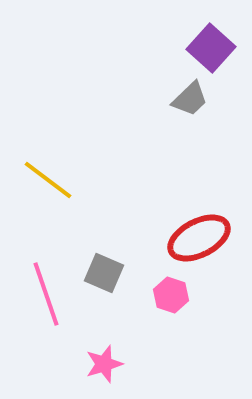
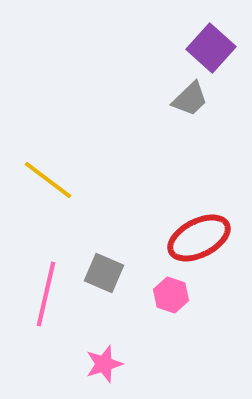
pink line: rotated 32 degrees clockwise
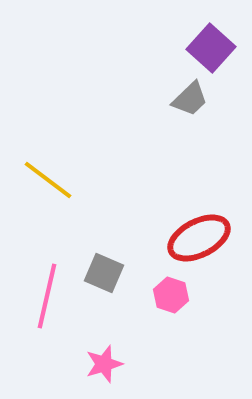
pink line: moved 1 px right, 2 px down
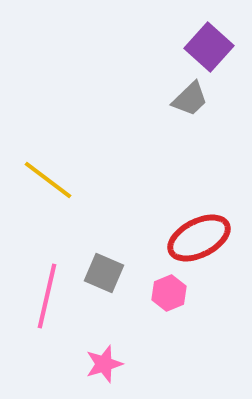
purple square: moved 2 px left, 1 px up
pink hexagon: moved 2 px left, 2 px up; rotated 20 degrees clockwise
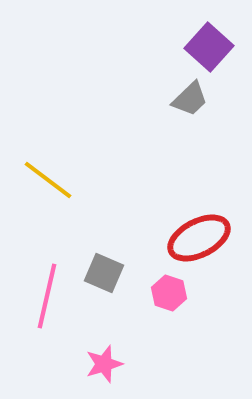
pink hexagon: rotated 20 degrees counterclockwise
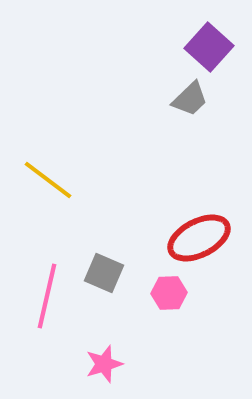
pink hexagon: rotated 20 degrees counterclockwise
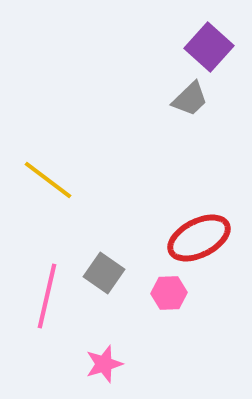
gray square: rotated 12 degrees clockwise
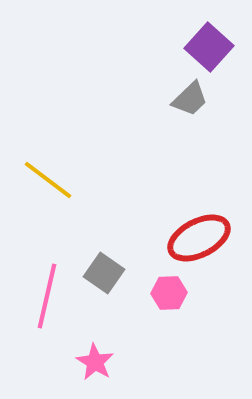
pink star: moved 9 px left, 2 px up; rotated 24 degrees counterclockwise
